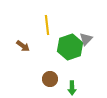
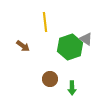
yellow line: moved 2 px left, 3 px up
gray triangle: rotated 40 degrees counterclockwise
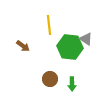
yellow line: moved 4 px right, 3 px down
green hexagon: rotated 25 degrees clockwise
green arrow: moved 4 px up
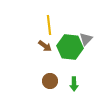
gray triangle: rotated 40 degrees clockwise
brown arrow: moved 22 px right
brown circle: moved 2 px down
green arrow: moved 2 px right
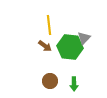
gray triangle: moved 2 px left, 1 px up
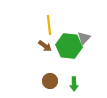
green hexagon: moved 1 px left, 1 px up
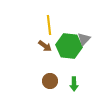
gray triangle: moved 1 px down
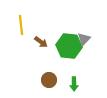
yellow line: moved 28 px left
brown arrow: moved 4 px left, 4 px up
brown circle: moved 1 px left, 1 px up
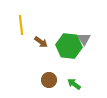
gray triangle: rotated 16 degrees counterclockwise
green arrow: rotated 128 degrees clockwise
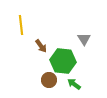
brown arrow: moved 4 px down; rotated 16 degrees clockwise
green hexagon: moved 6 px left, 15 px down
